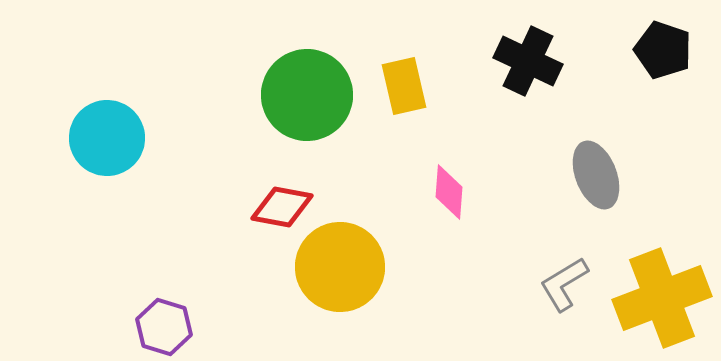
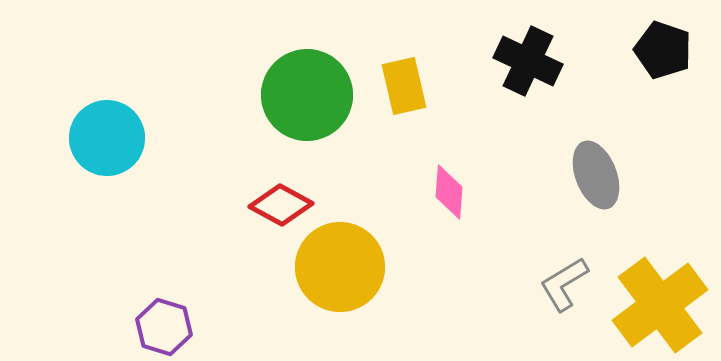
red diamond: moved 1 px left, 2 px up; rotated 18 degrees clockwise
yellow cross: moved 2 px left, 7 px down; rotated 16 degrees counterclockwise
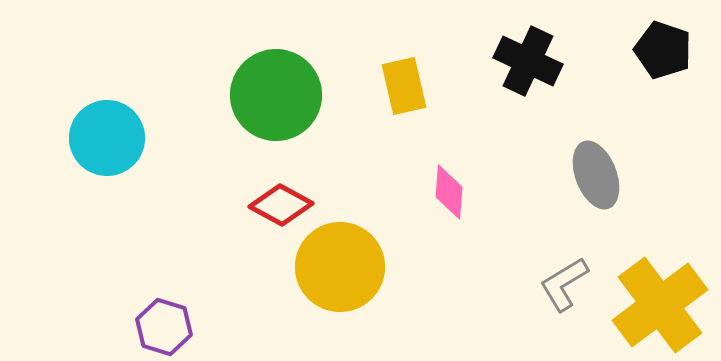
green circle: moved 31 px left
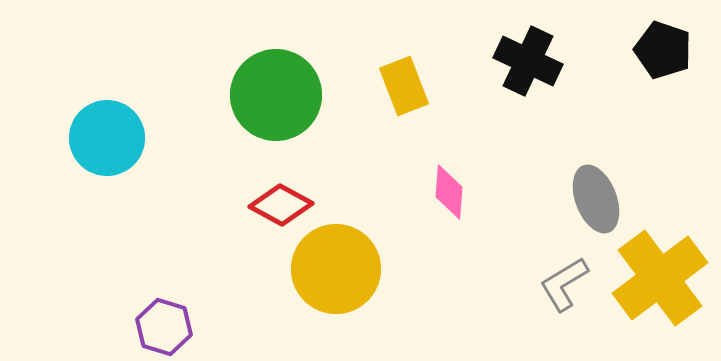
yellow rectangle: rotated 8 degrees counterclockwise
gray ellipse: moved 24 px down
yellow circle: moved 4 px left, 2 px down
yellow cross: moved 27 px up
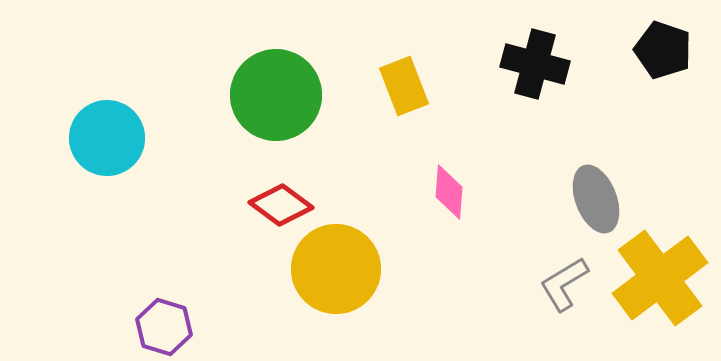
black cross: moved 7 px right, 3 px down; rotated 10 degrees counterclockwise
red diamond: rotated 8 degrees clockwise
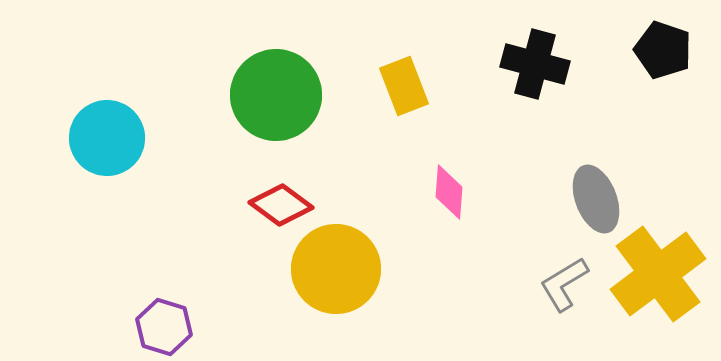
yellow cross: moved 2 px left, 4 px up
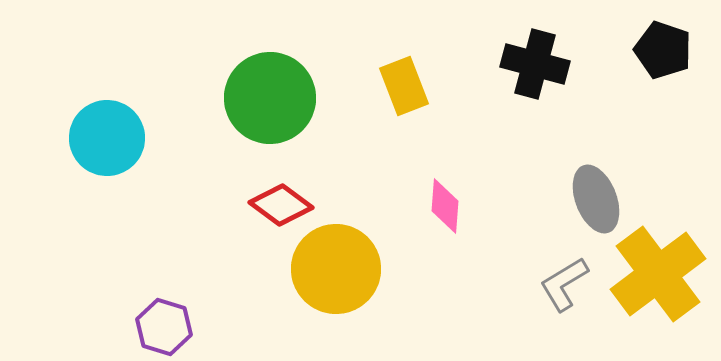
green circle: moved 6 px left, 3 px down
pink diamond: moved 4 px left, 14 px down
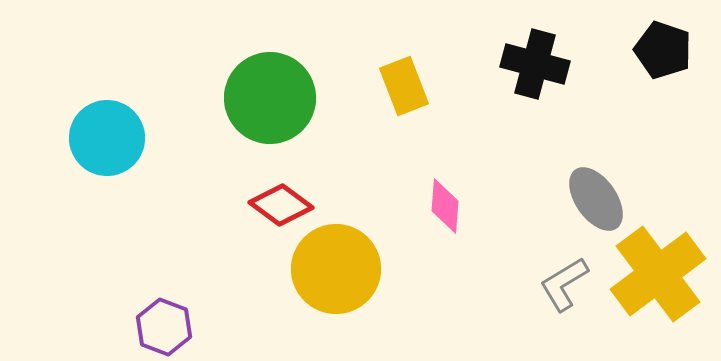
gray ellipse: rotated 14 degrees counterclockwise
purple hexagon: rotated 4 degrees clockwise
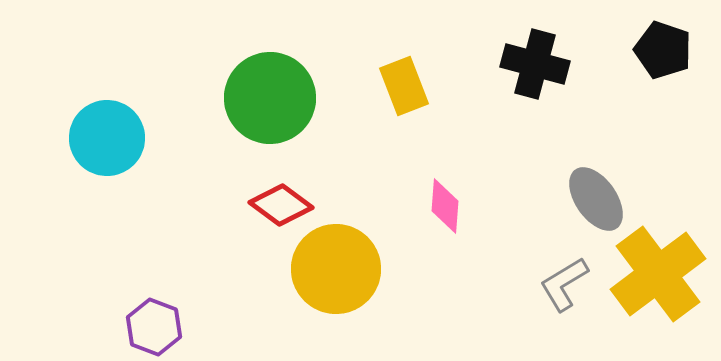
purple hexagon: moved 10 px left
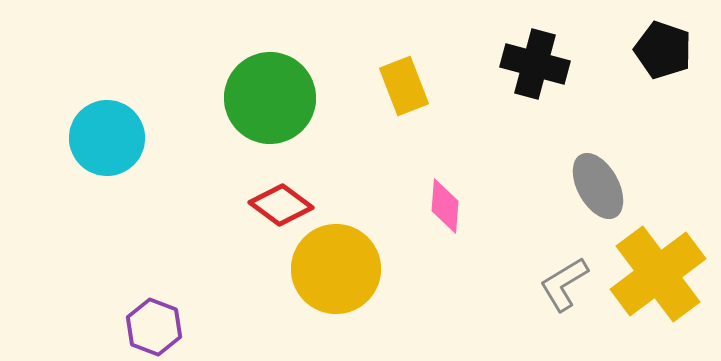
gray ellipse: moved 2 px right, 13 px up; rotated 6 degrees clockwise
